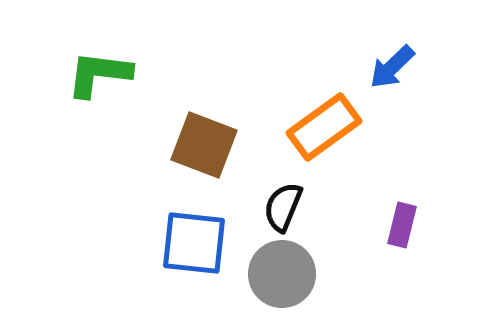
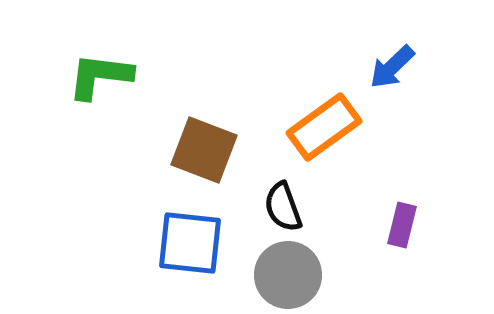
green L-shape: moved 1 px right, 2 px down
brown square: moved 5 px down
black semicircle: rotated 42 degrees counterclockwise
blue square: moved 4 px left
gray circle: moved 6 px right, 1 px down
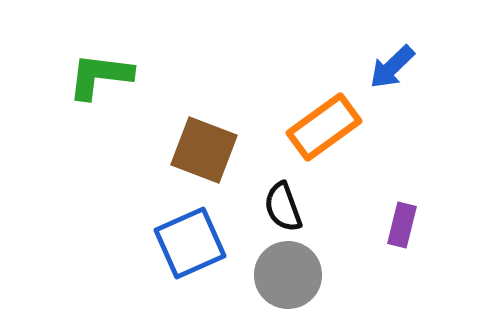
blue square: rotated 30 degrees counterclockwise
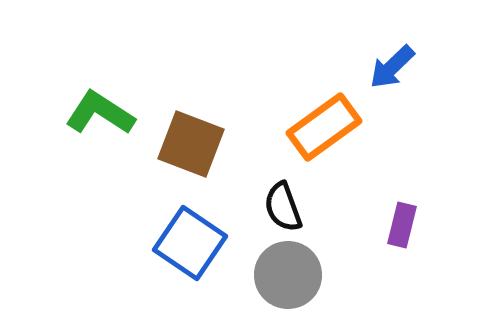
green L-shape: moved 37 px down; rotated 26 degrees clockwise
brown square: moved 13 px left, 6 px up
blue square: rotated 32 degrees counterclockwise
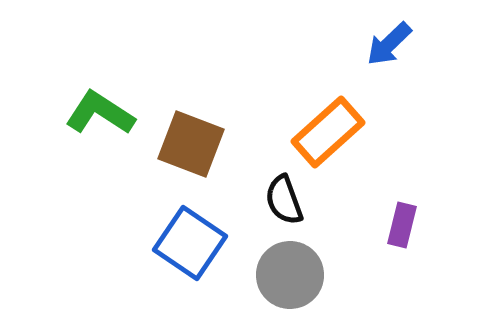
blue arrow: moved 3 px left, 23 px up
orange rectangle: moved 4 px right, 5 px down; rotated 6 degrees counterclockwise
black semicircle: moved 1 px right, 7 px up
gray circle: moved 2 px right
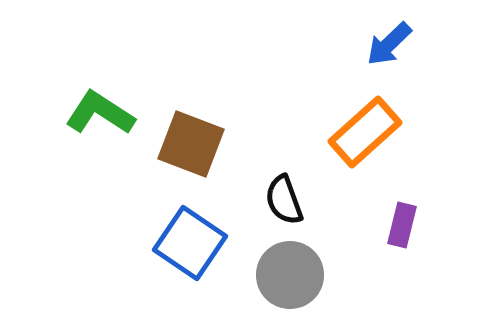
orange rectangle: moved 37 px right
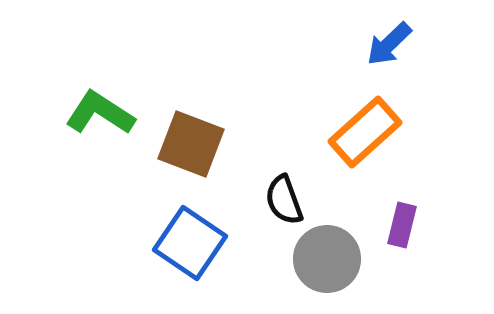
gray circle: moved 37 px right, 16 px up
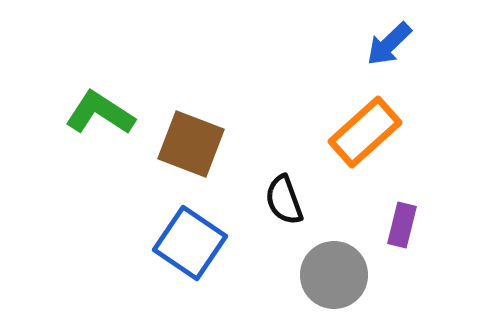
gray circle: moved 7 px right, 16 px down
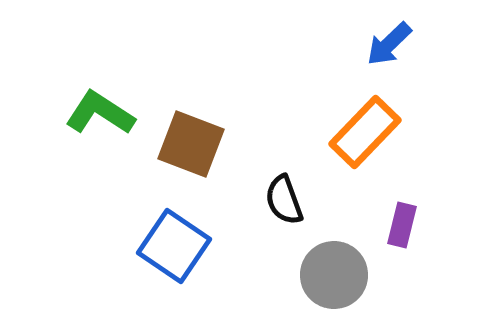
orange rectangle: rotated 4 degrees counterclockwise
blue square: moved 16 px left, 3 px down
